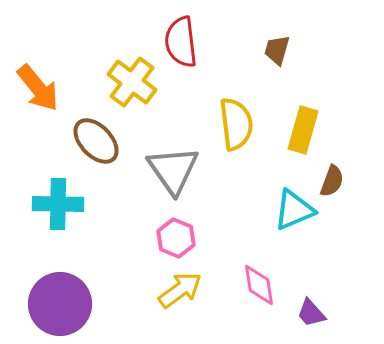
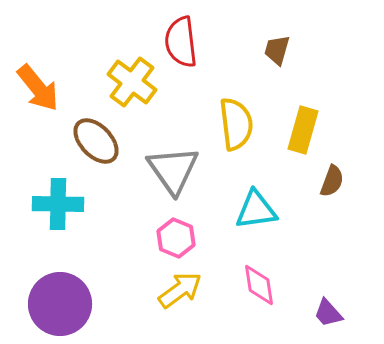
cyan triangle: moved 38 px left; rotated 15 degrees clockwise
purple trapezoid: moved 17 px right
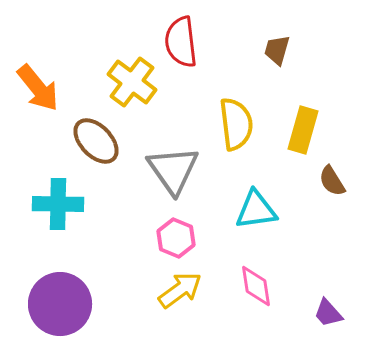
brown semicircle: rotated 128 degrees clockwise
pink diamond: moved 3 px left, 1 px down
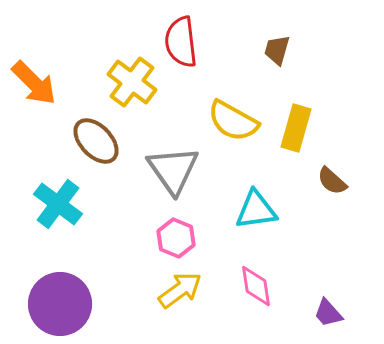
orange arrow: moved 4 px left, 5 px up; rotated 6 degrees counterclockwise
yellow semicircle: moved 3 px left, 3 px up; rotated 126 degrees clockwise
yellow rectangle: moved 7 px left, 2 px up
brown semicircle: rotated 16 degrees counterclockwise
cyan cross: rotated 36 degrees clockwise
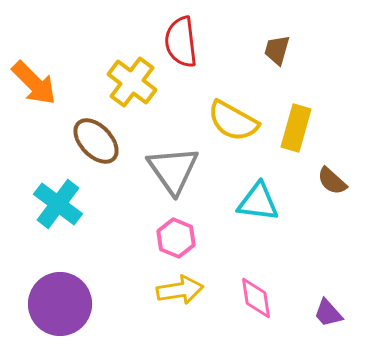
cyan triangle: moved 2 px right, 8 px up; rotated 15 degrees clockwise
pink diamond: moved 12 px down
yellow arrow: rotated 27 degrees clockwise
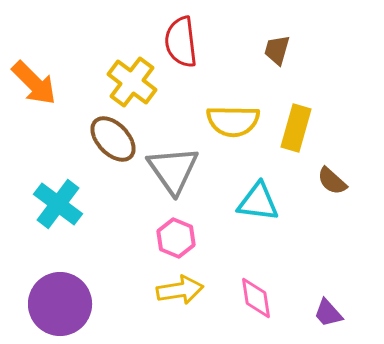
yellow semicircle: rotated 28 degrees counterclockwise
brown ellipse: moved 17 px right, 2 px up
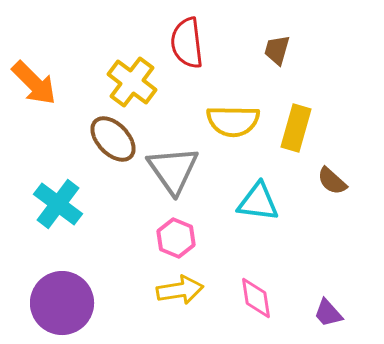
red semicircle: moved 6 px right, 1 px down
purple circle: moved 2 px right, 1 px up
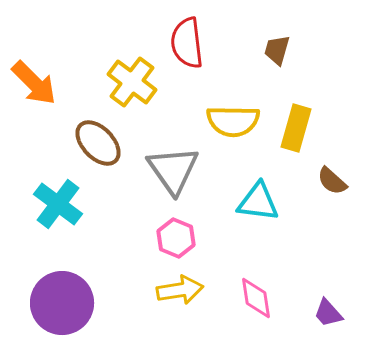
brown ellipse: moved 15 px left, 4 px down
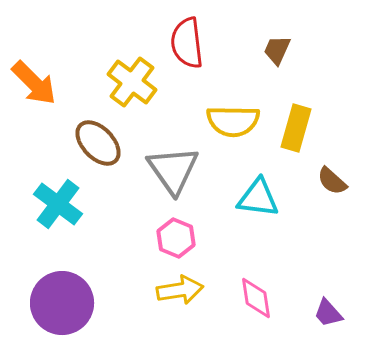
brown trapezoid: rotated 8 degrees clockwise
cyan triangle: moved 4 px up
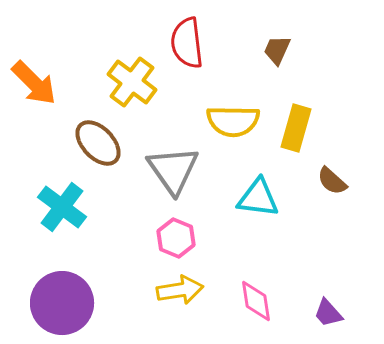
cyan cross: moved 4 px right, 3 px down
pink diamond: moved 3 px down
